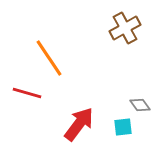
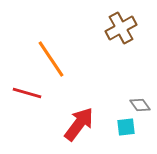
brown cross: moved 4 px left
orange line: moved 2 px right, 1 px down
cyan square: moved 3 px right
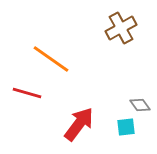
orange line: rotated 21 degrees counterclockwise
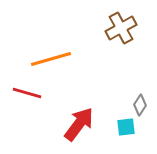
orange line: rotated 51 degrees counterclockwise
gray diamond: rotated 70 degrees clockwise
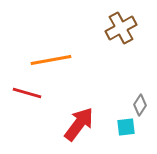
orange line: moved 1 px down; rotated 6 degrees clockwise
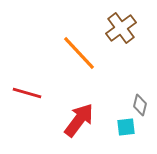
brown cross: rotated 8 degrees counterclockwise
orange line: moved 28 px right, 7 px up; rotated 57 degrees clockwise
gray diamond: rotated 20 degrees counterclockwise
red arrow: moved 4 px up
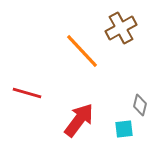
brown cross: rotated 8 degrees clockwise
orange line: moved 3 px right, 2 px up
cyan square: moved 2 px left, 2 px down
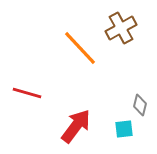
orange line: moved 2 px left, 3 px up
red arrow: moved 3 px left, 6 px down
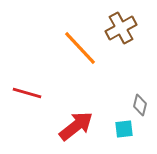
red arrow: rotated 15 degrees clockwise
